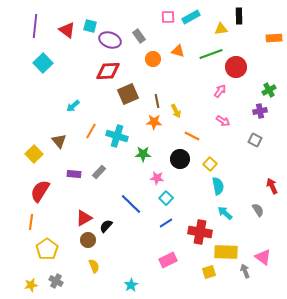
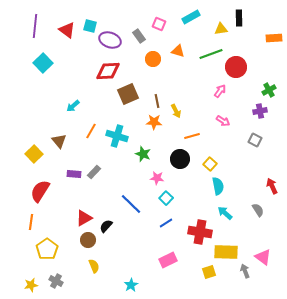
black rectangle at (239, 16): moved 2 px down
pink square at (168, 17): moved 9 px left, 7 px down; rotated 24 degrees clockwise
orange line at (192, 136): rotated 42 degrees counterclockwise
green star at (143, 154): rotated 21 degrees clockwise
gray rectangle at (99, 172): moved 5 px left
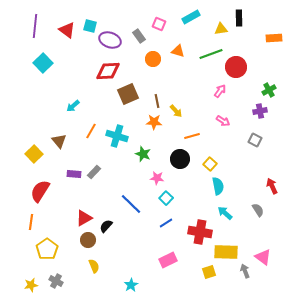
yellow arrow at (176, 111): rotated 16 degrees counterclockwise
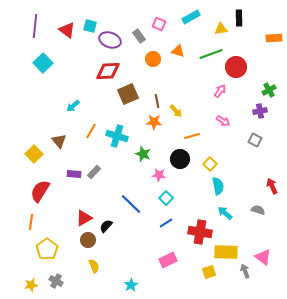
pink star at (157, 178): moved 2 px right, 3 px up
gray semicircle at (258, 210): rotated 40 degrees counterclockwise
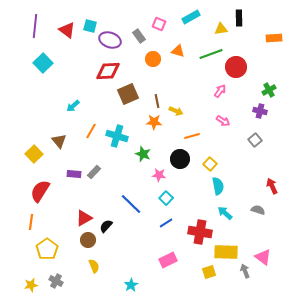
yellow arrow at (176, 111): rotated 24 degrees counterclockwise
purple cross at (260, 111): rotated 24 degrees clockwise
gray square at (255, 140): rotated 24 degrees clockwise
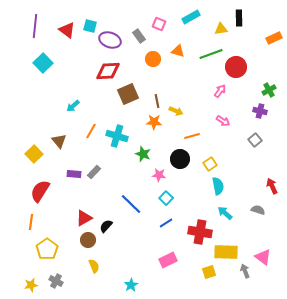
orange rectangle at (274, 38): rotated 21 degrees counterclockwise
yellow square at (210, 164): rotated 16 degrees clockwise
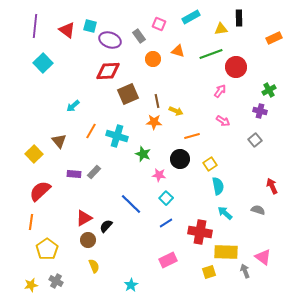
red semicircle at (40, 191): rotated 15 degrees clockwise
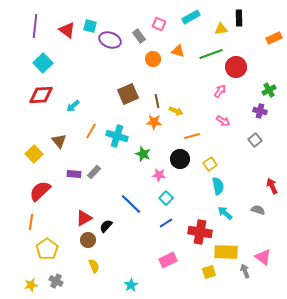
red diamond at (108, 71): moved 67 px left, 24 px down
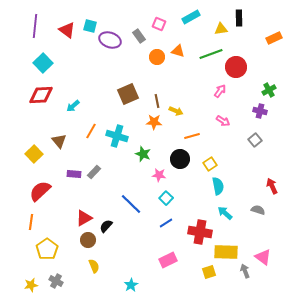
orange circle at (153, 59): moved 4 px right, 2 px up
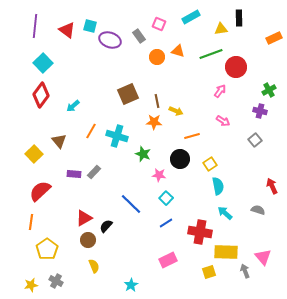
red diamond at (41, 95): rotated 50 degrees counterclockwise
pink triangle at (263, 257): rotated 12 degrees clockwise
